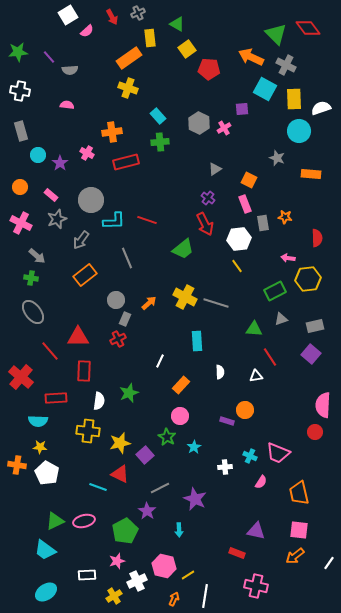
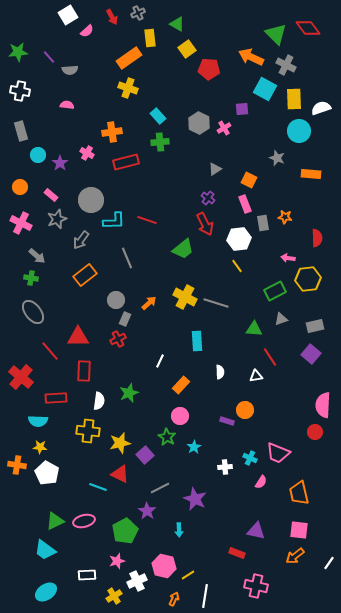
cyan cross at (250, 456): moved 2 px down
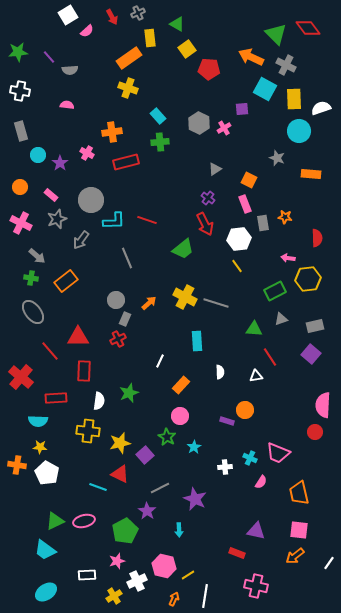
orange rectangle at (85, 275): moved 19 px left, 6 px down
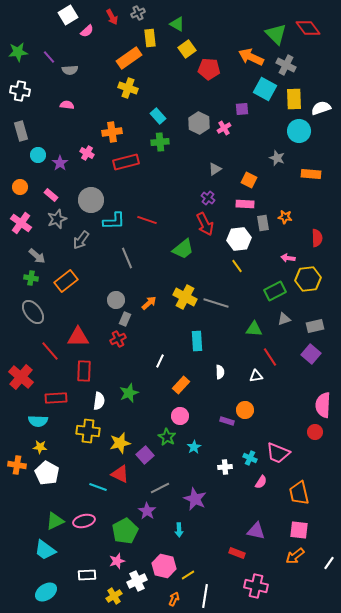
pink rectangle at (245, 204): rotated 66 degrees counterclockwise
pink cross at (21, 223): rotated 10 degrees clockwise
gray triangle at (281, 319): moved 3 px right
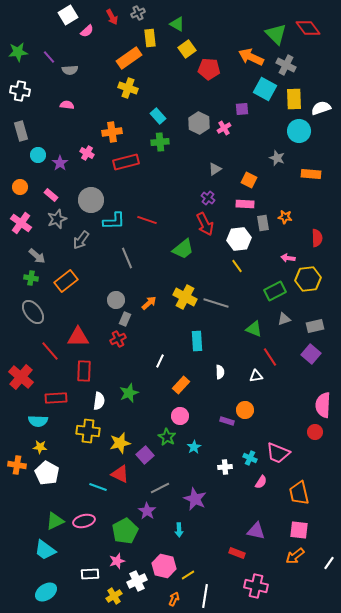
green triangle at (254, 329): rotated 18 degrees clockwise
white rectangle at (87, 575): moved 3 px right, 1 px up
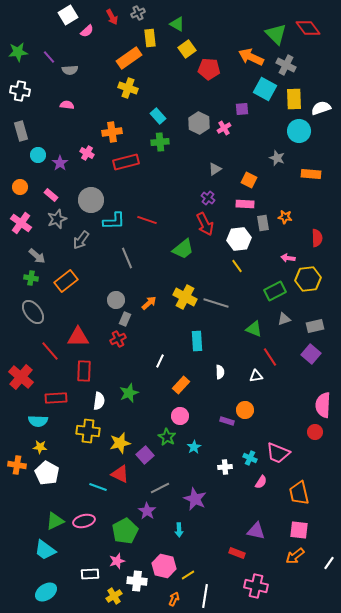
white cross at (137, 581): rotated 30 degrees clockwise
